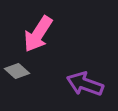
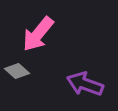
pink arrow: rotated 6 degrees clockwise
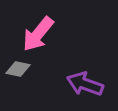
gray diamond: moved 1 px right, 2 px up; rotated 30 degrees counterclockwise
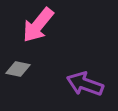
pink arrow: moved 9 px up
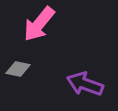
pink arrow: moved 1 px right, 1 px up
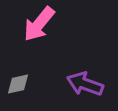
gray diamond: moved 15 px down; rotated 25 degrees counterclockwise
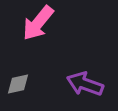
pink arrow: moved 1 px left, 1 px up
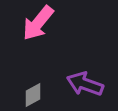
gray diamond: moved 15 px right, 11 px down; rotated 15 degrees counterclockwise
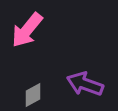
pink arrow: moved 11 px left, 7 px down
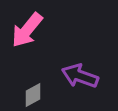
purple arrow: moved 5 px left, 8 px up
